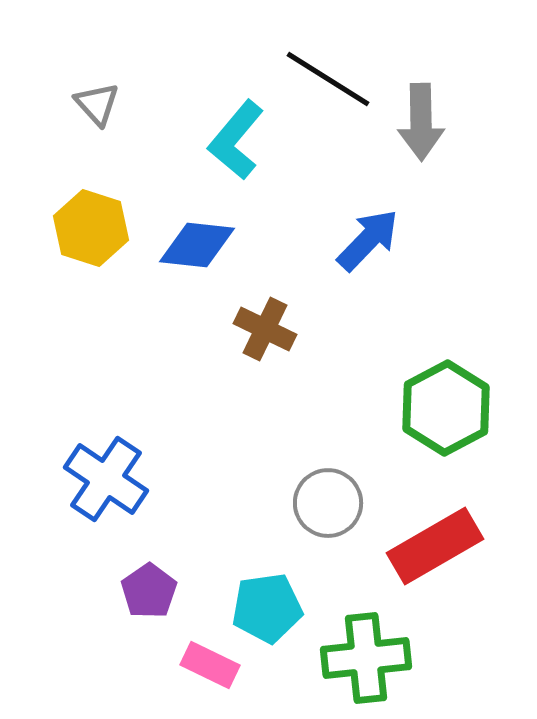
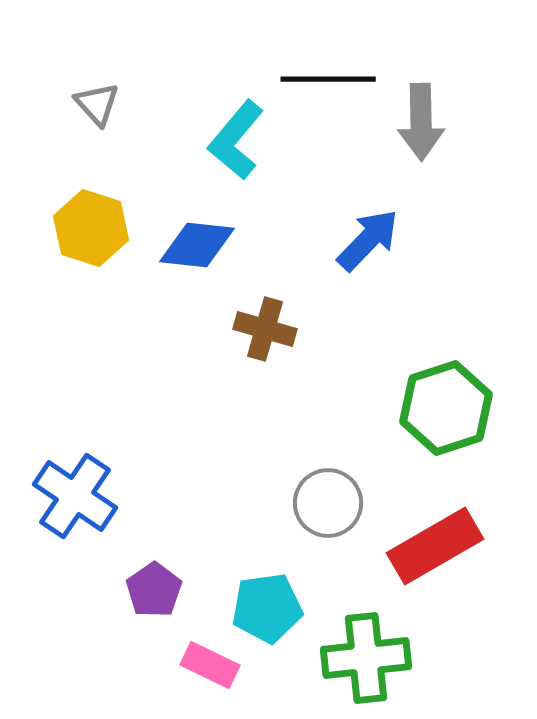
black line: rotated 32 degrees counterclockwise
brown cross: rotated 10 degrees counterclockwise
green hexagon: rotated 10 degrees clockwise
blue cross: moved 31 px left, 17 px down
purple pentagon: moved 5 px right, 1 px up
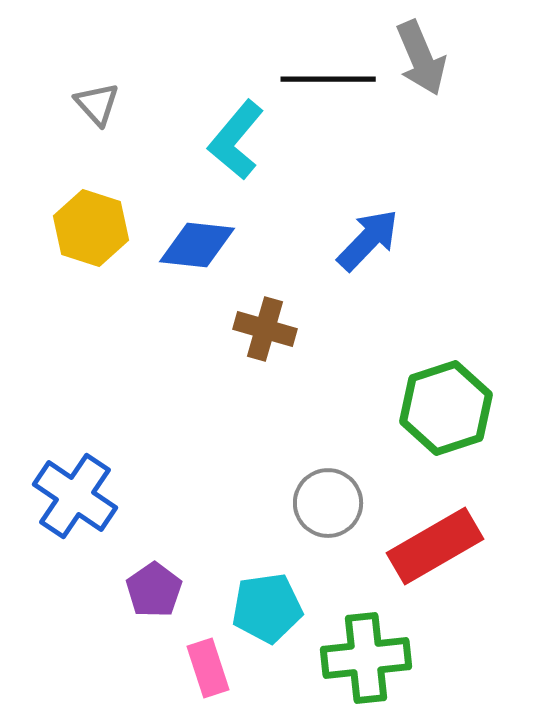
gray arrow: moved 64 px up; rotated 22 degrees counterclockwise
pink rectangle: moved 2 px left, 3 px down; rotated 46 degrees clockwise
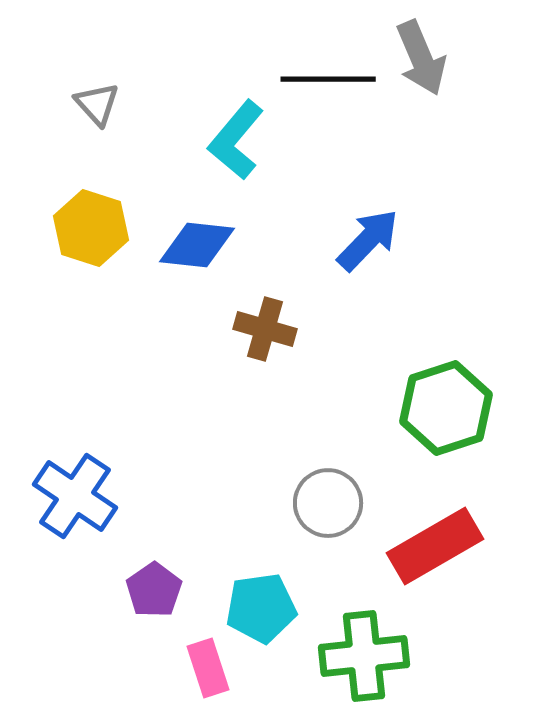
cyan pentagon: moved 6 px left
green cross: moved 2 px left, 2 px up
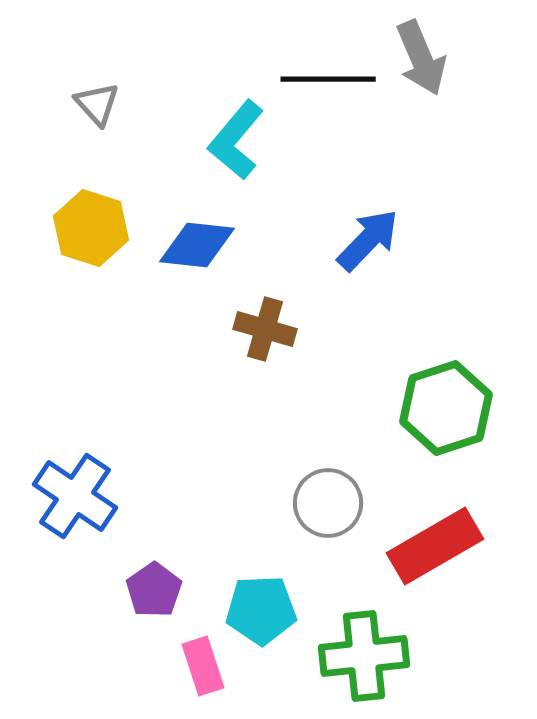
cyan pentagon: moved 2 px down; rotated 6 degrees clockwise
pink rectangle: moved 5 px left, 2 px up
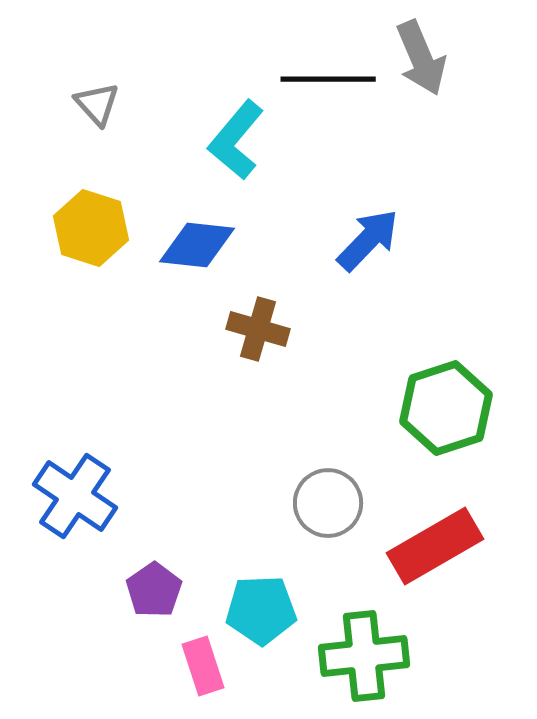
brown cross: moved 7 px left
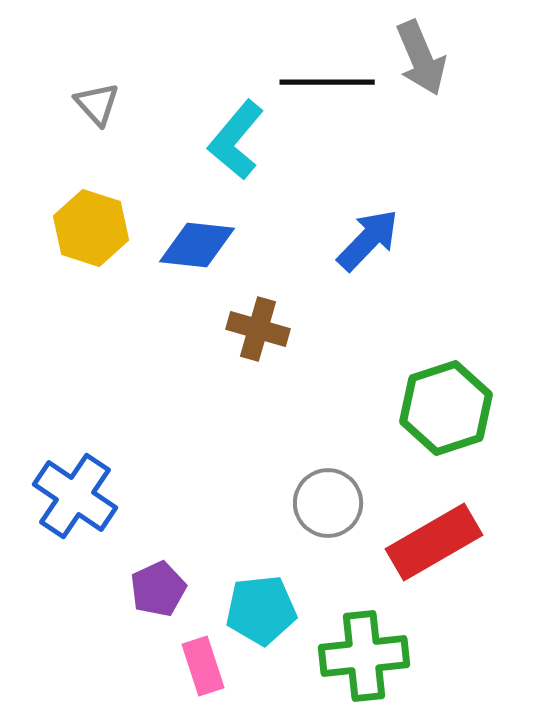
black line: moved 1 px left, 3 px down
red rectangle: moved 1 px left, 4 px up
purple pentagon: moved 4 px right, 1 px up; rotated 10 degrees clockwise
cyan pentagon: rotated 4 degrees counterclockwise
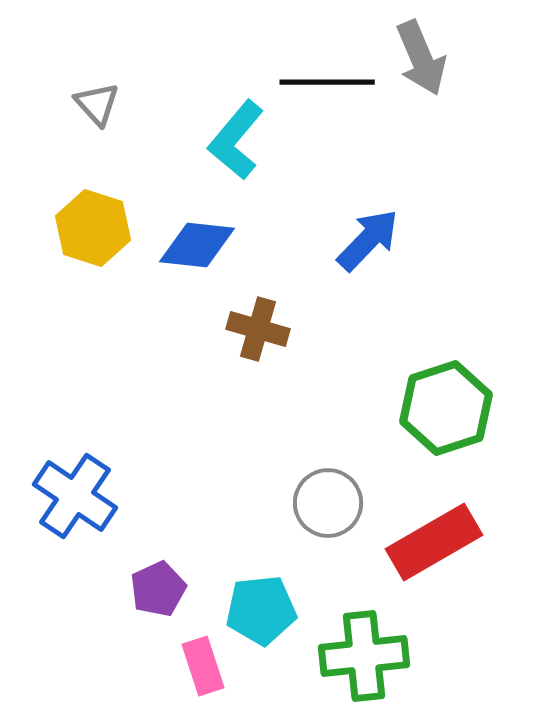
yellow hexagon: moved 2 px right
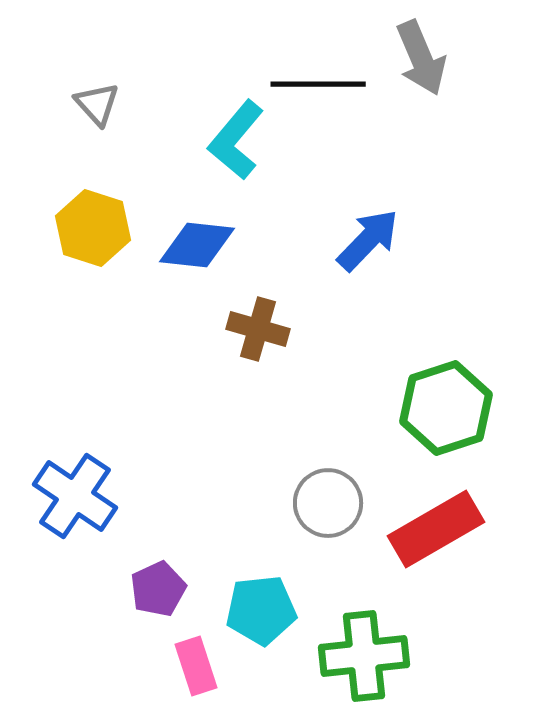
black line: moved 9 px left, 2 px down
red rectangle: moved 2 px right, 13 px up
pink rectangle: moved 7 px left
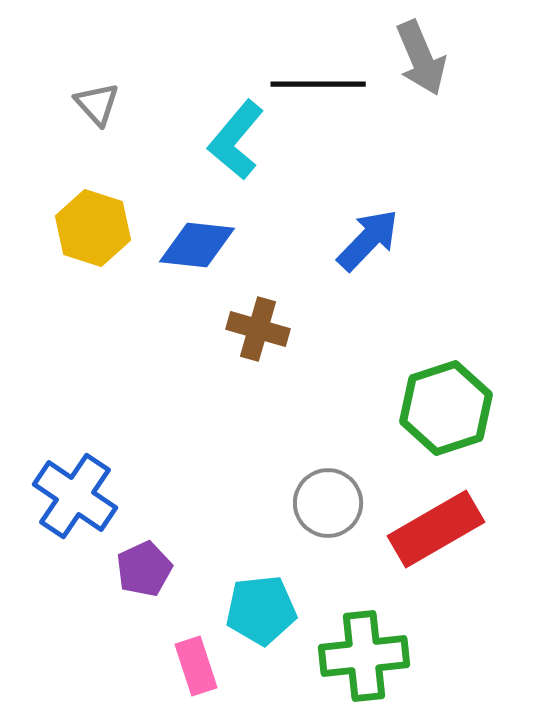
purple pentagon: moved 14 px left, 20 px up
